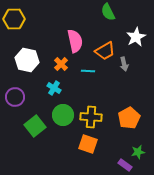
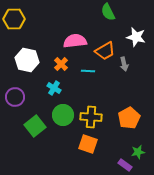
white star: rotated 30 degrees counterclockwise
pink semicircle: rotated 85 degrees counterclockwise
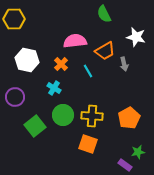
green semicircle: moved 4 px left, 2 px down
cyan line: rotated 56 degrees clockwise
yellow cross: moved 1 px right, 1 px up
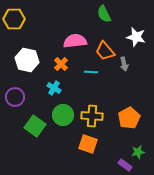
orange trapezoid: rotated 80 degrees clockwise
cyan line: moved 3 px right, 1 px down; rotated 56 degrees counterclockwise
green square: rotated 15 degrees counterclockwise
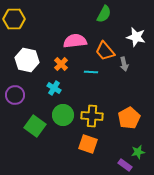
green semicircle: rotated 126 degrees counterclockwise
purple circle: moved 2 px up
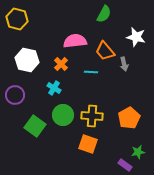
yellow hexagon: moved 3 px right; rotated 15 degrees clockwise
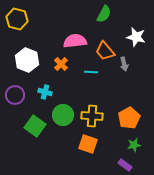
white hexagon: rotated 10 degrees clockwise
cyan cross: moved 9 px left, 4 px down; rotated 16 degrees counterclockwise
green star: moved 4 px left, 7 px up
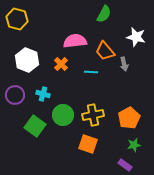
cyan cross: moved 2 px left, 2 px down
yellow cross: moved 1 px right, 1 px up; rotated 15 degrees counterclockwise
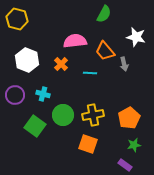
cyan line: moved 1 px left, 1 px down
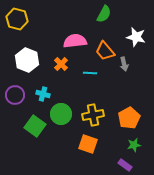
green circle: moved 2 px left, 1 px up
